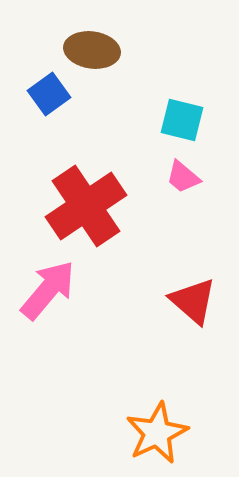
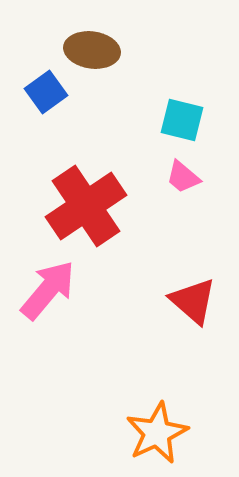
blue square: moved 3 px left, 2 px up
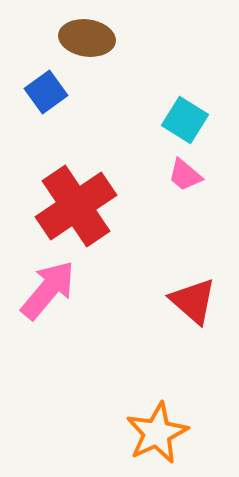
brown ellipse: moved 5 px left, 12 px up
cyan square: moved 3 px right; rotated 18 degrees clockwise
pink trapezoid: moved 2 px right, 2 px up
red cross: moved 10 px left
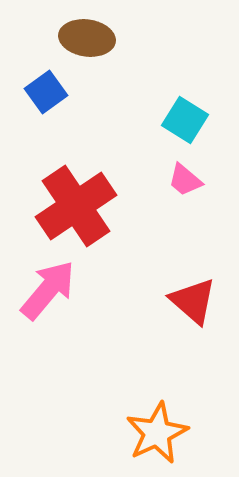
pink trapezoid: moved 5 px down
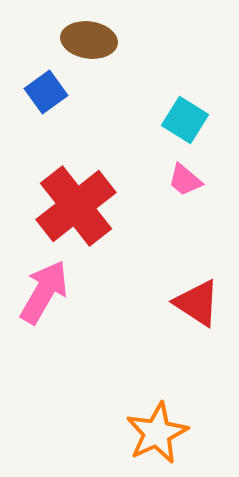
brown ellipse: moved 2 px right, 2 px down
red cross: rotated 4 degrees counterclockwise
pink arrow: moved 4 px left, 2 px down; rotated 10 degrees counterclockwise
red triangle: moved 4 px right, 2 px down; rotated 8 degrees counterclockwise
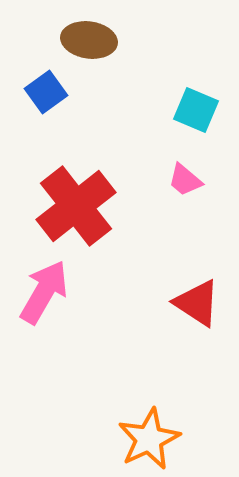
cyan square: moved 11 px right, 10 px up; rotated 9 degrees counterclockwise
orange star: moved 8 px left, 6 px down
